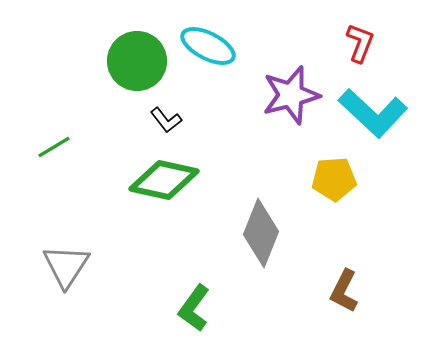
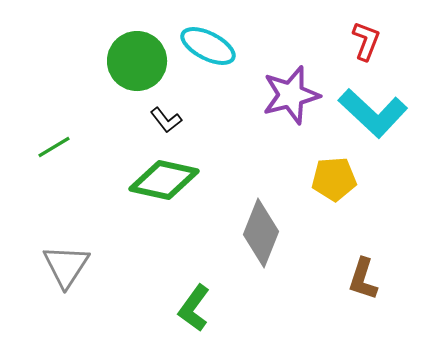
red L-shape: moved 6 px right, 2 px up
brown L-shape: moved 19 px right, 12 px up; rotated 9 degrees counterclockwise
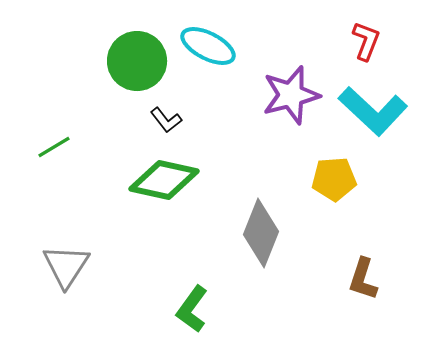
cyan L-shape: moved 2 px up
green L-shape: moved 2 px left, 1 px down
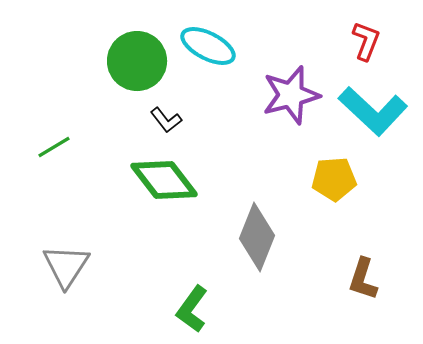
green diamond: rotated 40 degrees clockwise
gray diamond: moved 4 px left, 4 px down
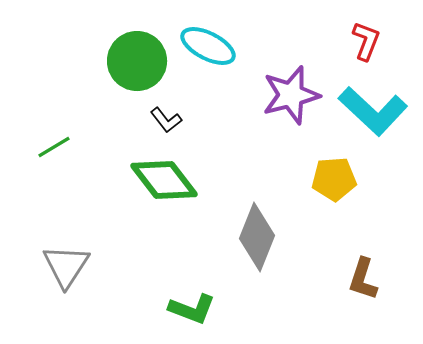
green L-shape: rotated 105 degrees counterclockwise
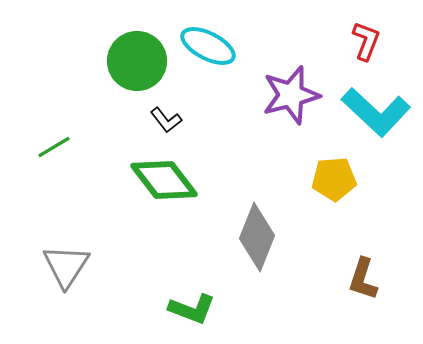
cyan L-shape: moved 3 px right, 1 px down
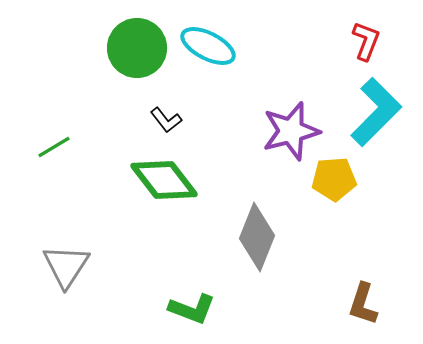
green circle: moved 13 px up
purple star: moved 36 px down
cyan L-shape: rotated 88 degrees counterclockwise
brown L-shape: moved 25 px down
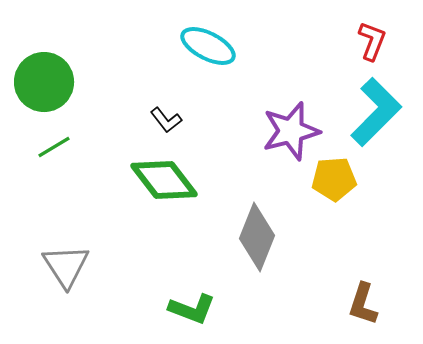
red L-shape: moved 6 px right
green circle: moved 93 px left, 34 px down
gray triangle: rotated 6 degrees counterclockwise
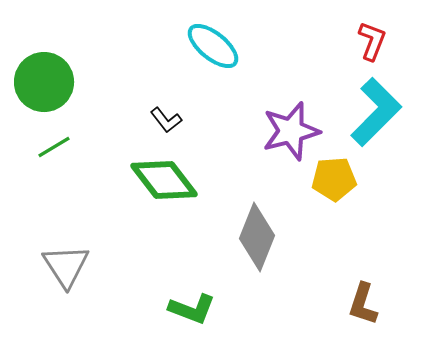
cyan ellipse: moved 5 px right; rotated 12 degrees clockwise
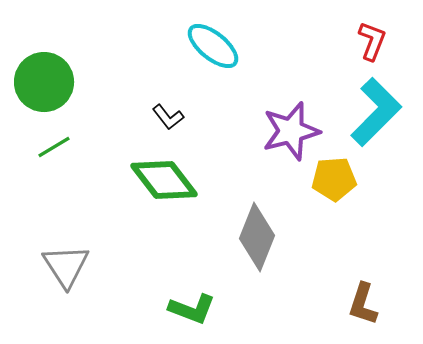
black L-shape: moved 2 px right, 3 px up
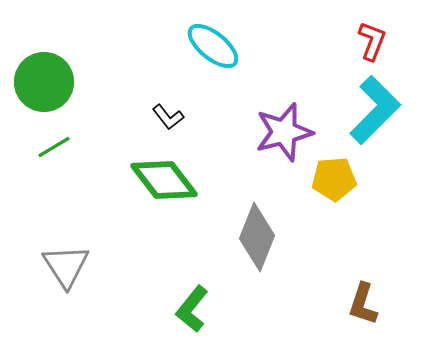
cyan L-shape: moved 1 px left, 2 px up
purple star: moved 7 px left, 1 px down
green L-shape: rotated 108 degrees clockwise
